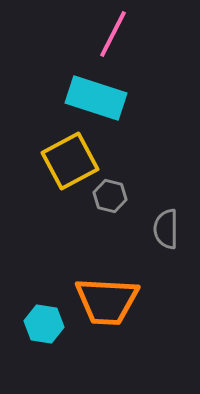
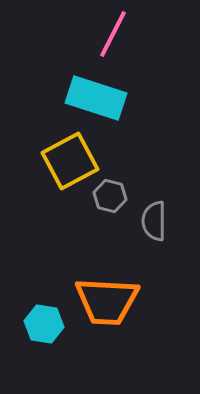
gray semicircle: moved 12 px left, 8 px up
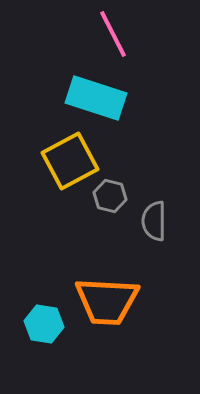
pink line: rotated 54 degrees counterclockwise
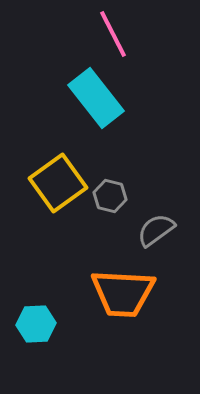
cyan rectangle: rotated 34 degrees clockwise
yellow square: moved 12 px left, 22 px down; rotated 8 degrees counterclockwise
gray semicircle: moved 2 px right, 9 px down; rotated 54 degrees clockwise
orange trapezoid: moved 16 px right, 8 px up
cyan hexagon: moved 8 px left; rotated 12 degrees counterclockwise
